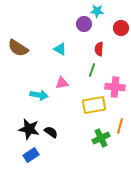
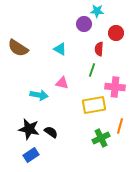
red circle: moved 5 px left, 5 px down
pink triangle: rotated 24 degrees clockwise
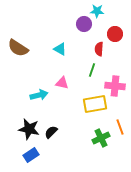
red circle: moved 1 px left, 1 px down
pink cross: moved 1 px up
cyan arrow: rotated 24 degrees counterclockwise
yellow rectangle: moved 1 px right, 1 px up
orange line: moved 1 px down; rotated 35 degrees counterclockwise
black semicircle: rotated 80 degrees counterclockwise
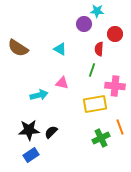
black star: moved 1 px down; rotated 15 degrees counterclockwise
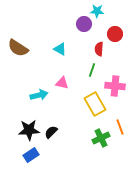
yellow rectangle: rotated 70 degrees clockwise
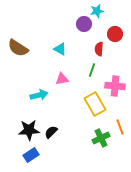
cyan star: rotated 16 degrees counterclockwise
pink triangle: moved 4 px up; rotated 24 degrees counterclockwise
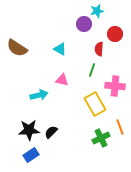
brown semicircle: moved 1 px left
pink triangle: moved 1 px down; rotated 24 degrees clockwise
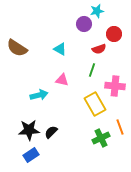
red circle: moved 1 px left
red semicircle: rotated 112 degrees counterclockwise
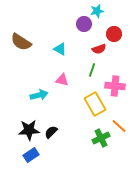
brown semicircle: moved 4 px right, 6 px up
orange line: moved 1 px left, 1 px up; rotated 28 degrees counterclockwise
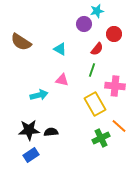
red semicircle: moved 2 px left; rotated 32 degrees counterclockwise
black semicircle: rotated 40 degrees clockwise
